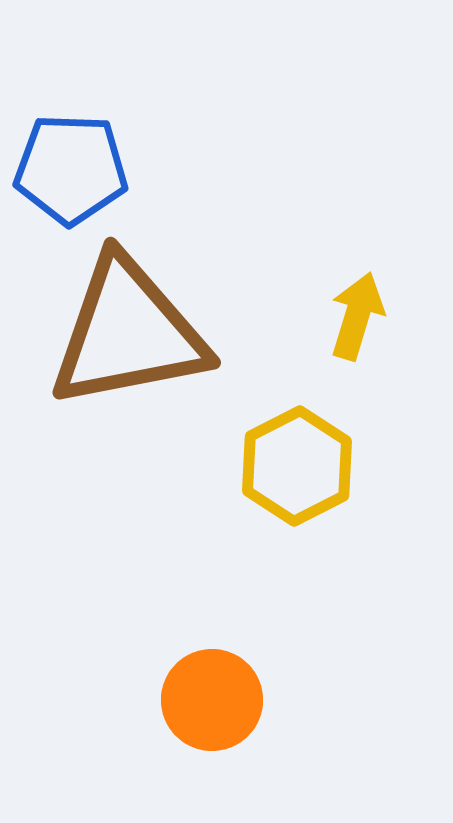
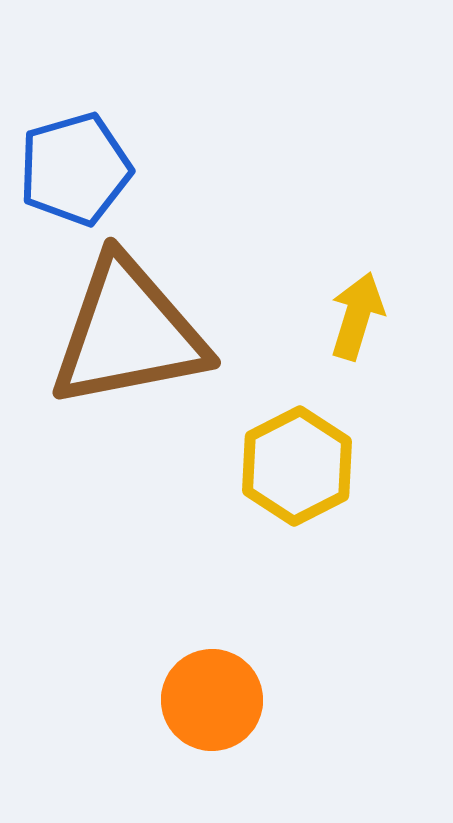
blue pentagon: moved 4 px right; rotated 18 degrees counterclockwise
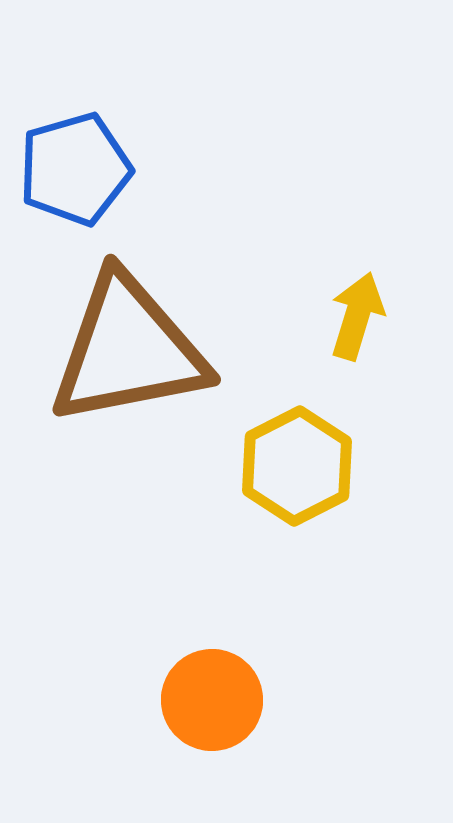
brown triangle: moved 17 px down
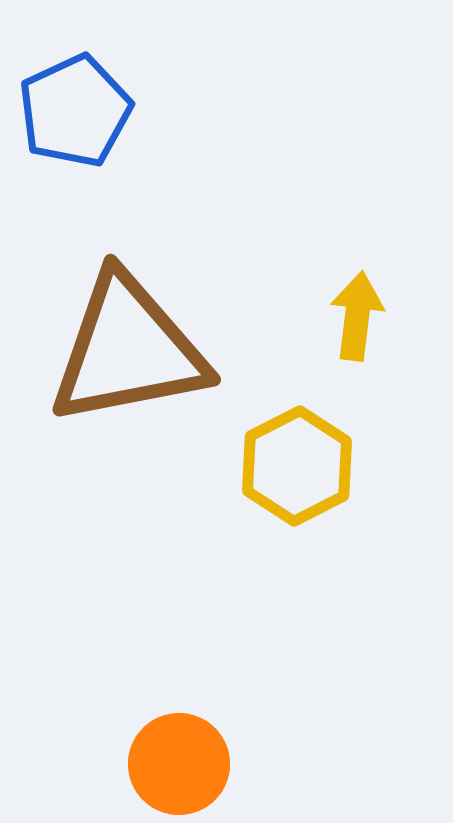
blue pentagon: moved 58 px up; rotated 9 degrees counterclockwise
yellow arrow: rotated 10 degrees counterclockwise
orange circle: moved 33 px left, 64 px down
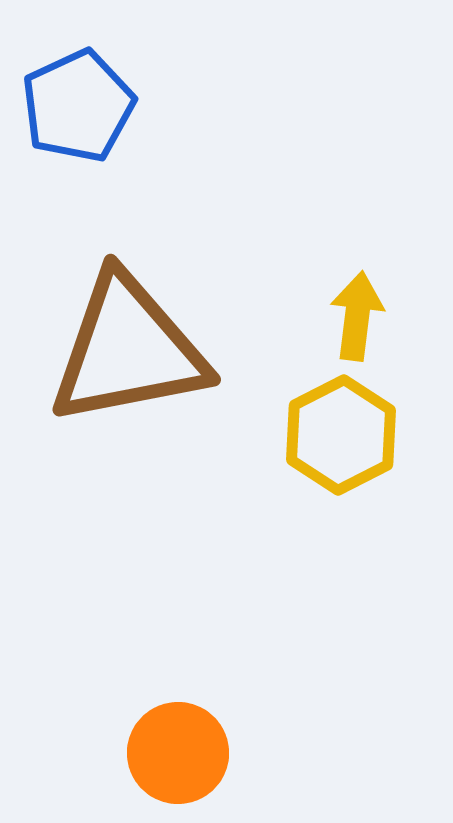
blue pentagon: moved 3 px right, 5 px up
yellow hexagon: moved 44 px right, 31 px up
orange circle: moved 1 px left, 11 px up
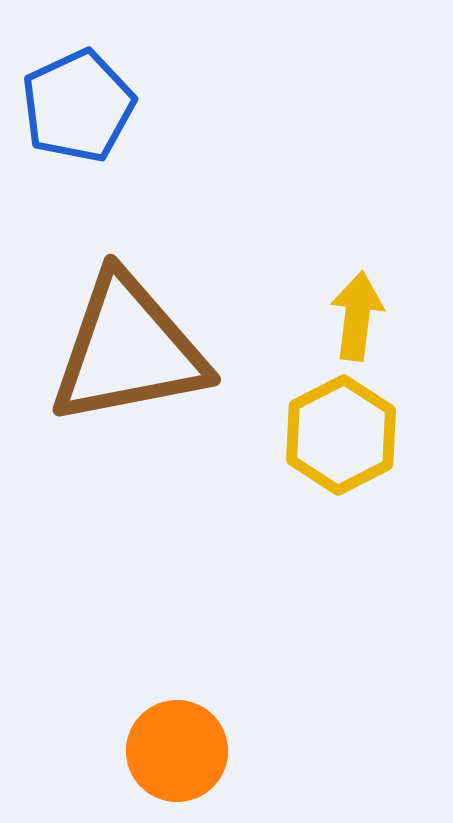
orange circle: moved 1 px left, 2 px up
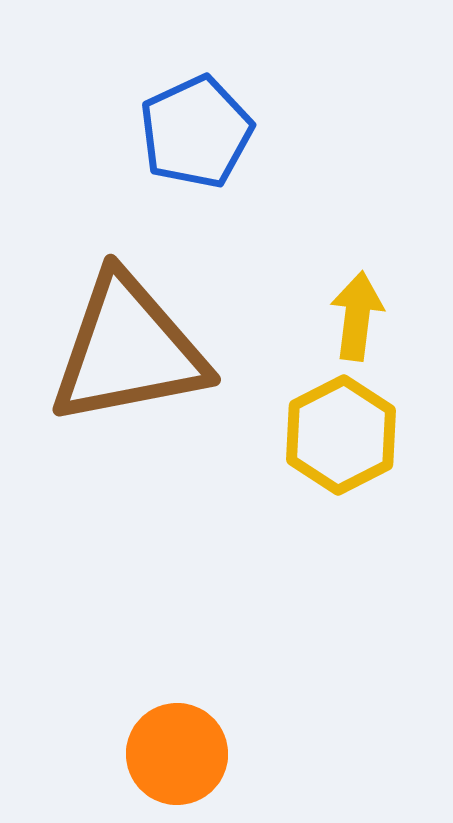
blue pentagon: moved 118 px right, 26 px down
orange circle: moved 3 px down
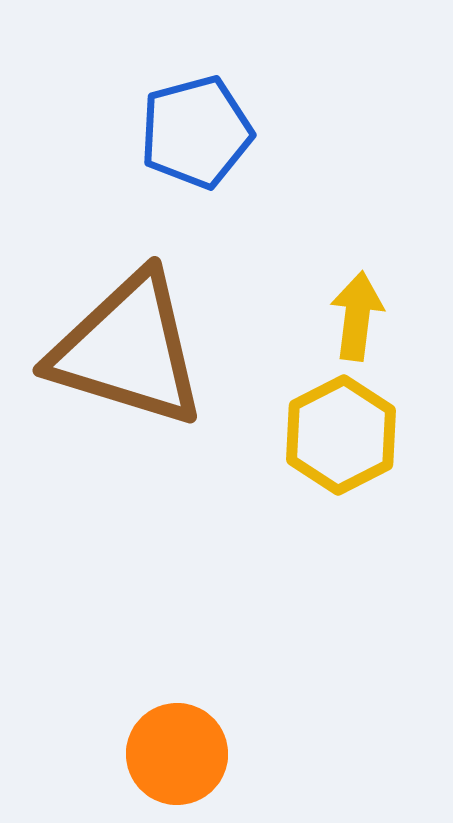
blue pentagon: rotated 10 degrees clockwise
brown triangle: rotated 28 degrees clockwise
